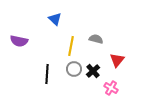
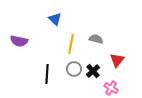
yellow line: moved 2 px up
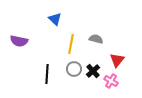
pink cross: moved 7 px up
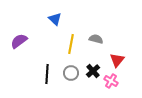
purple semicircle: rotated 132 degrees clockwise
gray circle: moved 3 px left, 4 px down
